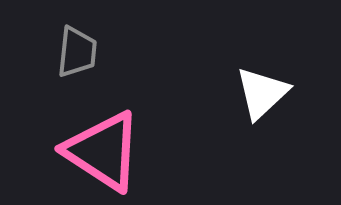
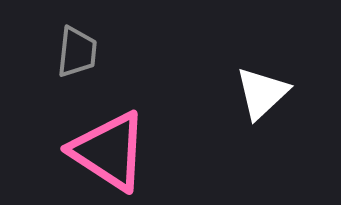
pink triangle: moved 6 px right
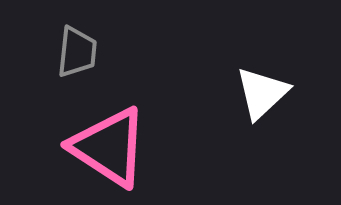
pink triangle: moved 4 px up
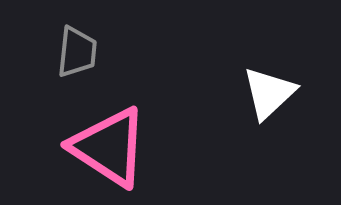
white triangle: moved 7 px right
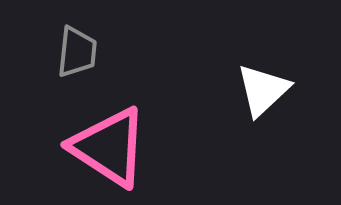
white triangle: moved 6 px left, 3 px up
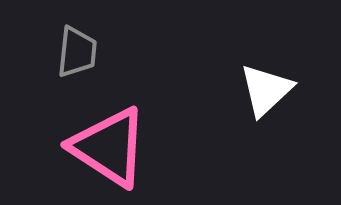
white triangle: moved 3 px right
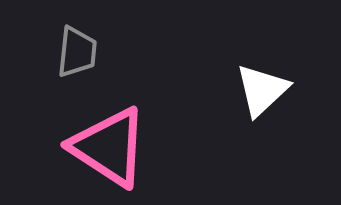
white triangle: moved 4 px left
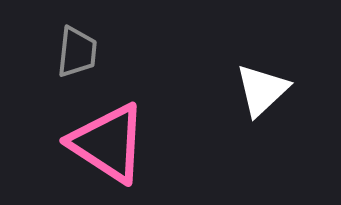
pink triangle: moved 1 px left, 4 px up
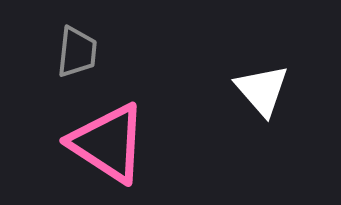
white triangle: rotated 28 degrees counterclockwise
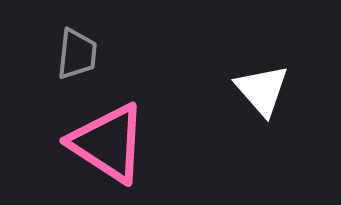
gray trapezoid: moved 2 px down
